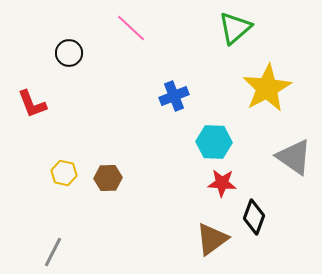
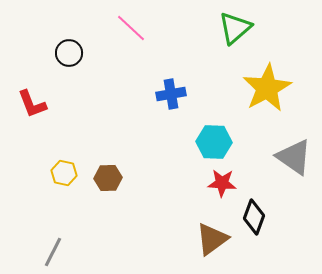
blue cross: moved 3 px left, 2 px up; rotated 12 degrees clockwise
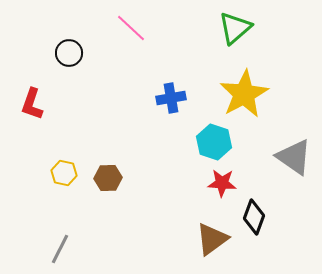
yellow star: moved 23 px left, 6 px down
blue cross: moved 4 px down
red L-shape: rotated 40 degrees clockwise
cyan hexagon: rotated 16 degrees clockwise
gray line: moved 7 px right, 3 px up
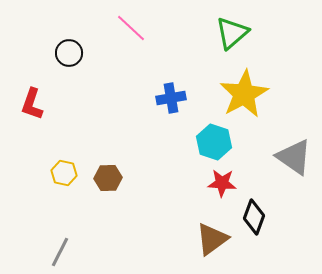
green triangle: moved 3 px left, 5 px down
gray line: moved 3 px down
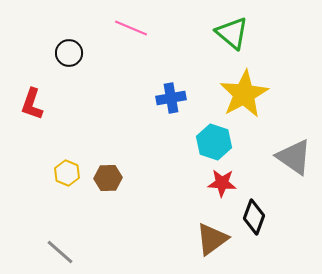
pink line: rotated 20 degrees counterclockwise
green triangle: rotated 39 degrees counterclockwise
yellow hexagon: moved 3 px right; rotated 10 degrees clockwise
gray line: rotated 76 degrees counterclockwise
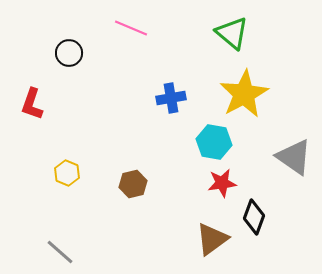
cyan hexagon: rotated 8 degrees counterclockwise
brown hexagon: moved 25 px right, 6 px down; rotated 12 degrees counterclockwise
red star: rotated 12 degrees counterclockwise
